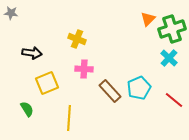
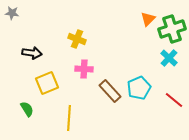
gray star: moved 1 px right
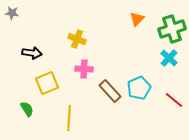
orange triangle: moved 11 px left
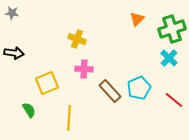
black arrow: moved 18 px left
green semicircle: moved 2 px right, 1 px down
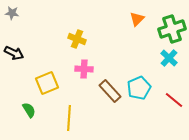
black arrow: rotated 18 degrees clockwise
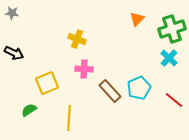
green semicircle: rotated 91 degrees counterclockwise
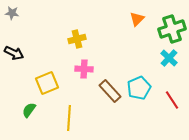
yellow cross: rotated 36 degrees counterclockwise
red line: moved 2 px left; rotated 18 degrees clockwise
green semicircle: rotated 21 degrees counterclockwise
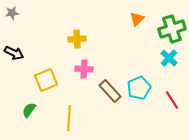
gray star: rotated 16 degrees counterclockwise
yellow cross: rotated 12 degrees clockwise
yellow square: moved 1 px left, 3 px up
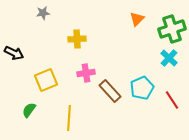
gray star: moved 31 px right
pink cross: moved 2 px right, 4 px down; rotated 12 degrees counterclockwise
cyan pentagon: moved 3 px right
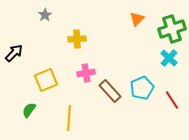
gray star: moved 2 px right, 2 px down; rotated 24 degrees counterclockwise
black arrow: rotated 72 degrees counterclockwise
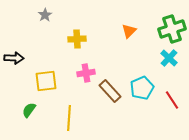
orange triangle: moved 8 px left, 12 px down
black arrow: moved 5 px down; rotated 48 degrees clockwise
yellow square: moved 1 px down; rotated 15 degrees clockwise
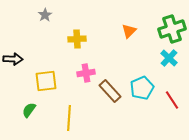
black arrow: moved 1 px left, 1 px down
